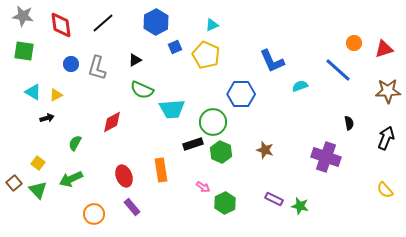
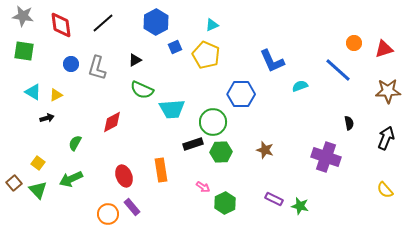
green hexagon at (221, 152): rotated 25 degrees counterclockwise
orange circle at (94, 214): moved 14 px right
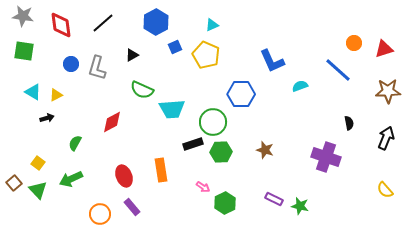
black triangle at (135, 60): moved 3 px left, 5 px up
orange circle at (108, 214): moved 8 px left
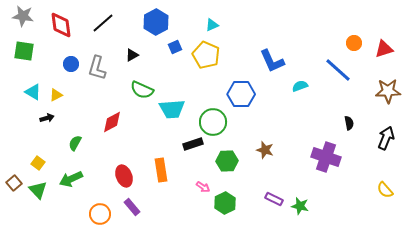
green hexagon at (221, 152): moved 6 px right, 9 px down
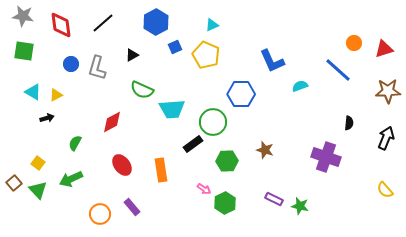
black semicircle at (349, 123): rotated 16 degrees clockwise
black rectangle at (193, 144): rotated 18 degrees counterclockwise
red ellipse at (124, 176): moved 2 px left, 11 px up; rotated 15 degrees counterclockwise
pink arrow at (203, 187): moved 1 px right, 2 px down
